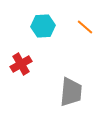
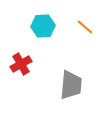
gray trapezoid: moved 7 px up
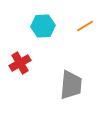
orange line: moved 1 px up; rotated 72 degrees counterclockwise
red cross: moved 1 px left, 1 px up
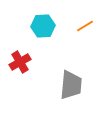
red cross: moved 1 px up
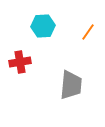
orange line: moved 3 px right, 6 px down; rotated 24 degrees counterclockwise
red cross: rotated 20 degrees clockwise
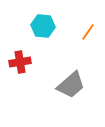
cyan hexagon: rotated 10 degrees clockwise
gray trapezoid: rotated 44 degrees clockwise
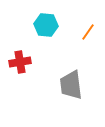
cyan hexagon: moved 3 px right, 1 px up
gray trapezoid: rotated 124 degrees clockwise
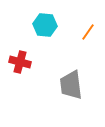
cyan hexagon: moved 1 px left
red cross: rotated 25 degrees clockwise
